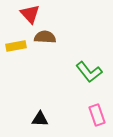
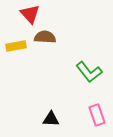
black triangle: moved 11 px right
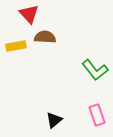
red triangle: moved 1 px left
green L-shape: moved 6 px right, 2 px up
black triangle: moved 3 px right, 1 px down; rotated 42 degrees counterclockwise
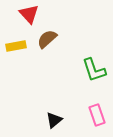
brown semicircle: moved 2 px right, 2 px down; rotated 45 degrees counterclockwise
green L-shape: moved 1 px left; rotated 20 degrees clockwise
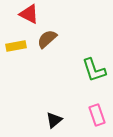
red triangle: rotated 20 degrees counterclockwise
